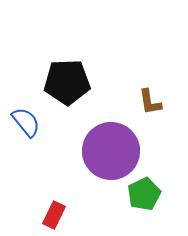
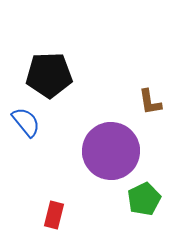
black pentagon: moved 18 px left, 7 px up
green pentagon: moved 5 px down
red rectangle: rotated 12 degrees counterclockwise
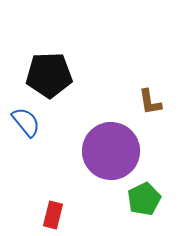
red rectangle: moved 1 px left
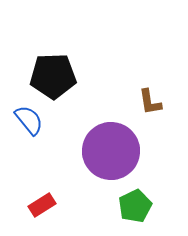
black pentagon: moved 4 px right, 1 px down
blue semicircle: moved 3 px right, 2 px up
green pentagon: moved 9 px left, 7 px down
red rectangle: moved 11 px left, 10 px up; rotated 44 degrees clockwise
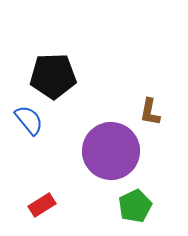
brown L-shape: moved 10 px down; rotated 20 degrees clockwise
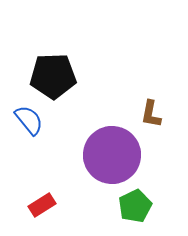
brown L-shape: moved 1 px right, 2 px down
purple circle: moved 1 px right, 4 px down
